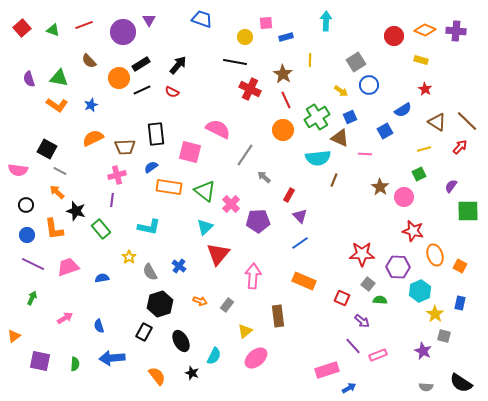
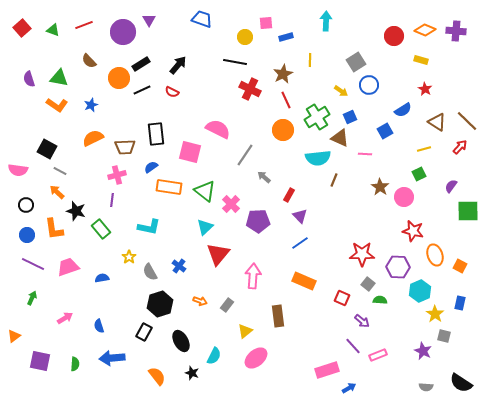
brown star at (283, 74): rotated 12 degrees clockwise
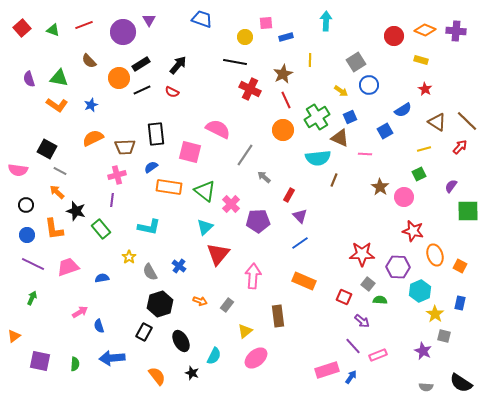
red square at (342, 298): moved 2 px right, 1 px up
pink arrow at (65, 318): moved 15 px right, 6 px up
blue arrow at (349, 388): moved 2 px right, 11 px up; rotated 24 degrees counterclockwise
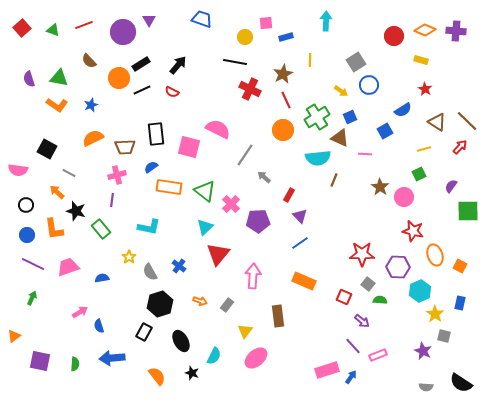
pink square at (190, 152): moved 1 px left, 5 px up
gray line at (60, 171): moved 9 px right, 2 px down
yellow triangle at (245, 331): rotated 14 degrees counterclockwise
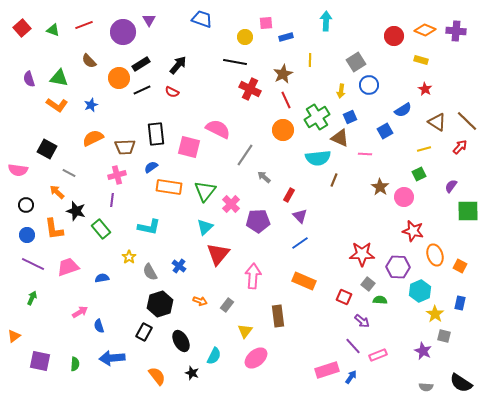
yellow arrow at (341, 91): rotated 64 degrees clockwise
green triangle at (205, 191): rotated 30 degrees clockwise
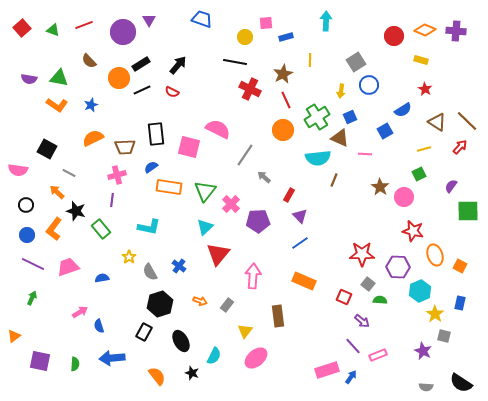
purple semicircle at (29, 79): rotated 63 degrees counterclockwise
orange L-shape at (54, 229): rotated 45 degrees clockwise
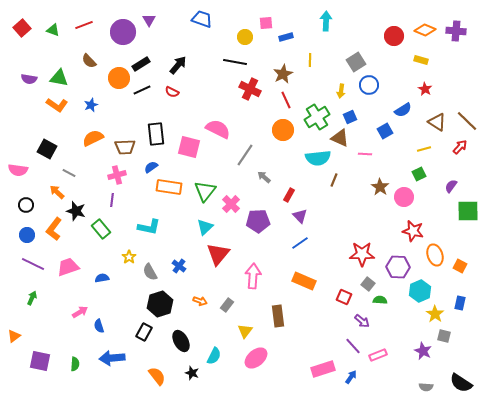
pink rectangle at (327, 370): moved 4 px left, 1 px up
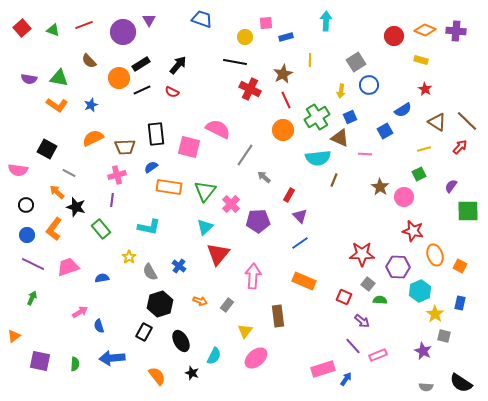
black star at (76, 211): moved 4 px up
blue arrow at (351, 377): moved 5 px left, 2 px down
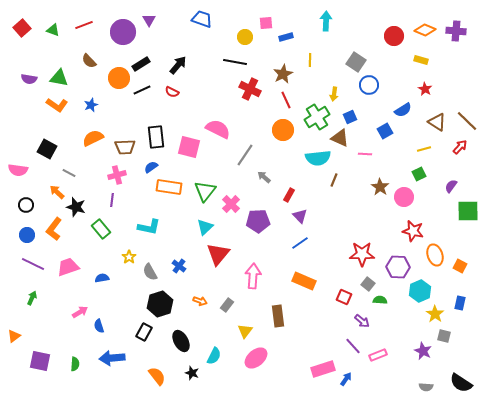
gray square at (356, 62): rotated 24 degrees counterclockwise
yellow arrow at (341, 91): moved 7 px left, 3 px down
black rectangle at (156, 134): moved 3 px down
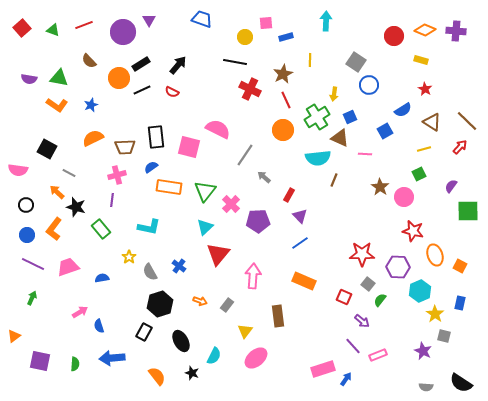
brown triangle at (437, 122): moved 5 px left
green semicircle at (380, 300): rotated 56 degrees counterclockwise
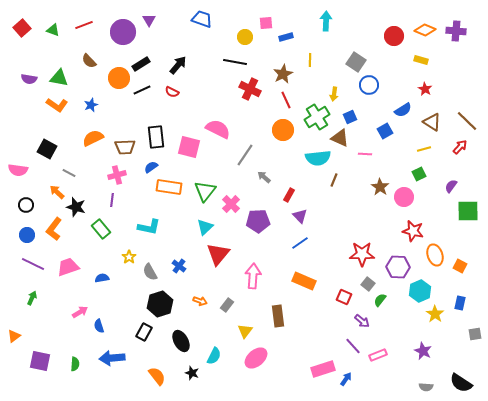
gray square at (444, 336): moved 31 px right, 2 px up; rotated 24 degrees counterclockwise
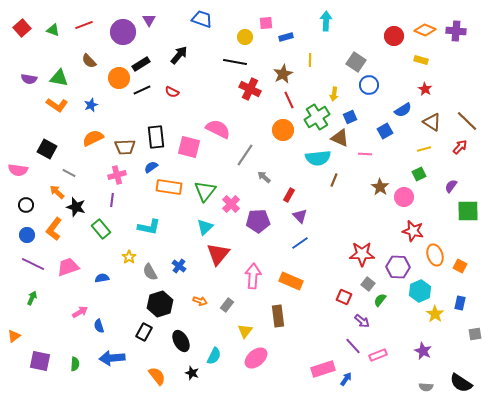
black arrow at (178, 65): moved 1 px right, 10 px up
red line at (286, 100): moved 3 px right
orange rectangle at (304, 281): moved 13 px left
